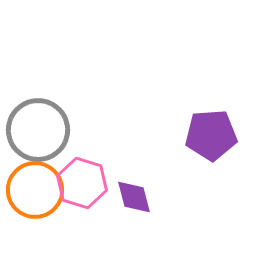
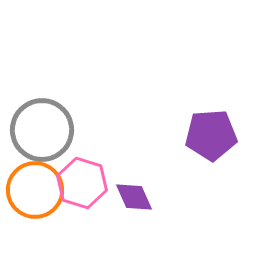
gray circle: moved 4 px right
purple diamond: rotated 9 degrees counterclockwise
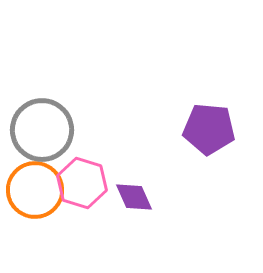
purple pentagon: moved 2 px left, 6 px up; rotated 9 degrees clockwise
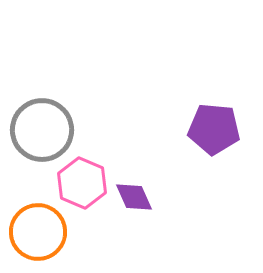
purple pentagon: moved 5 px right
pink hexagon: rotated 6 degrees clockwise
orange circle: moved 3 px right, 42 px down
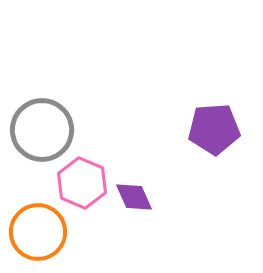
purple pentagon: rotated 9 degrees counterclockwise
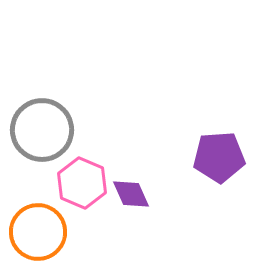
purple pentagon: moved 5 px right, 28 px down
purple diamond: moved 3 px left, 3 px up
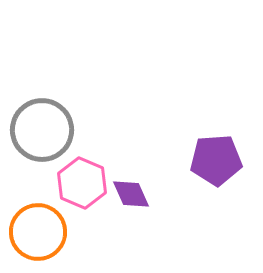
purple pentagon: moved 3 px left, 3 px down
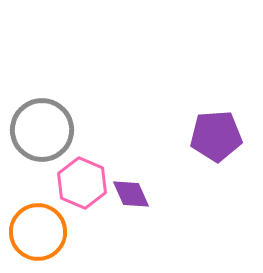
purple pentagon: moved 24 px up
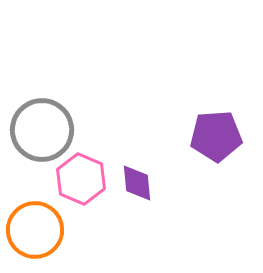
pink hexagon: moved 1 px left, 4 px up
purple diamond: moved 6 px right, 11 px up; rotated 18 degrees clockwise
orange circle: moved 3 px left, 2 px up
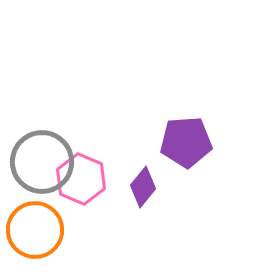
gray circle: moved 32 px down
purple pentagon: moved 30 px left, 6 px down
purple diamond: moved 6 px right, 4 px down; rotated 45 degrees clockwise
